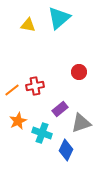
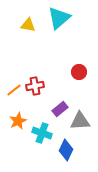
orange line: moved 2 px right
gray triangle: moved 1 px left, 2 px up; rotated 15 degrees clockwise
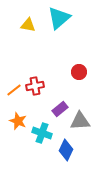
orange star: rotated 24 degrees counterclockwise
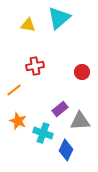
red circle: moved 3 px right
red cross: moved 20 px up
cyan cross: moved 1 px right
